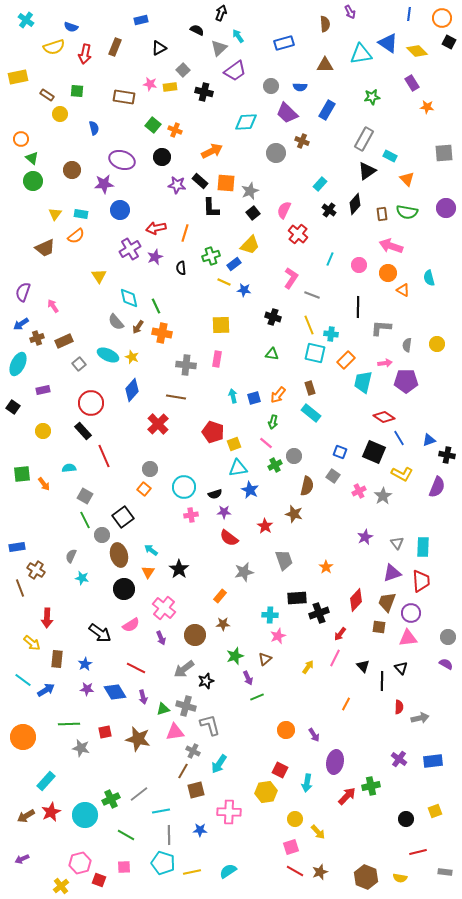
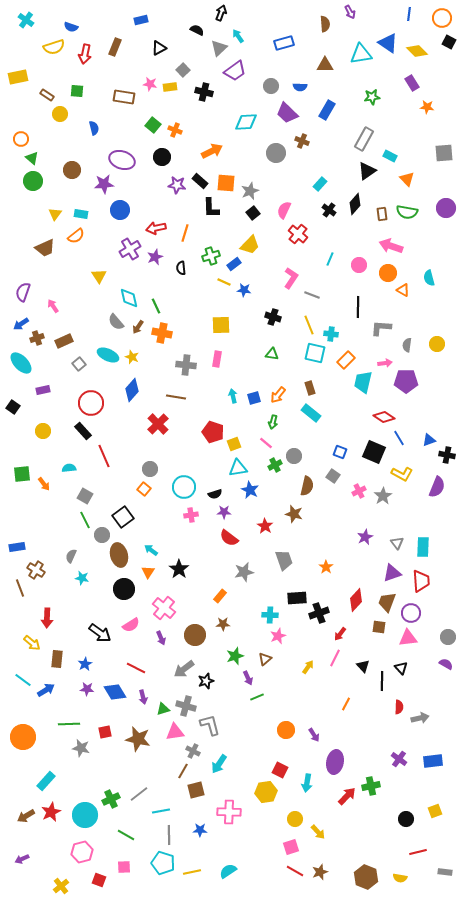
cyan ellipse at (18, 364): moved 3 px right, 1 px up; rotated 70 degrees counterclockwise
pink hexagon at (80, 863): moved 2 px right, 11 px up
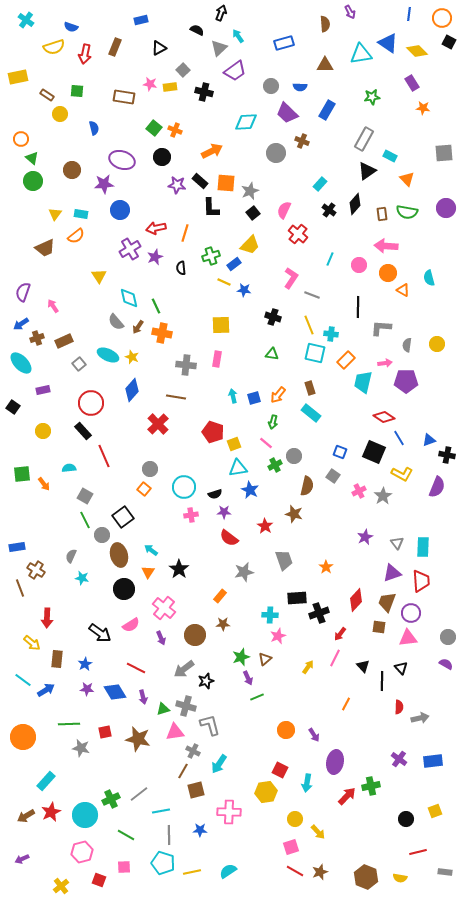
orange star at (427, 107): moved 4 px left, 1 px down
green square at (153, 125): moved 1 px right, 3 px down
pink arrow at (391, 246): moved 5 px left; rotated 15 degrees counterclockwise
green star at (235, 656): moved 6 px right, 1 px down
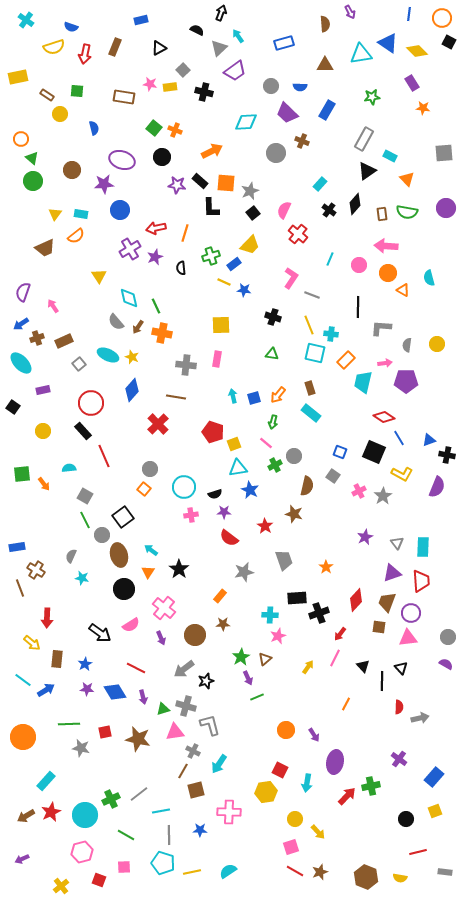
green star at (241, 657): rotated 12 degrees counterclockwise
blue rectangle at (433, 761): moved 1 px right, 16 px down; rotated 42 degrees counterclockwise
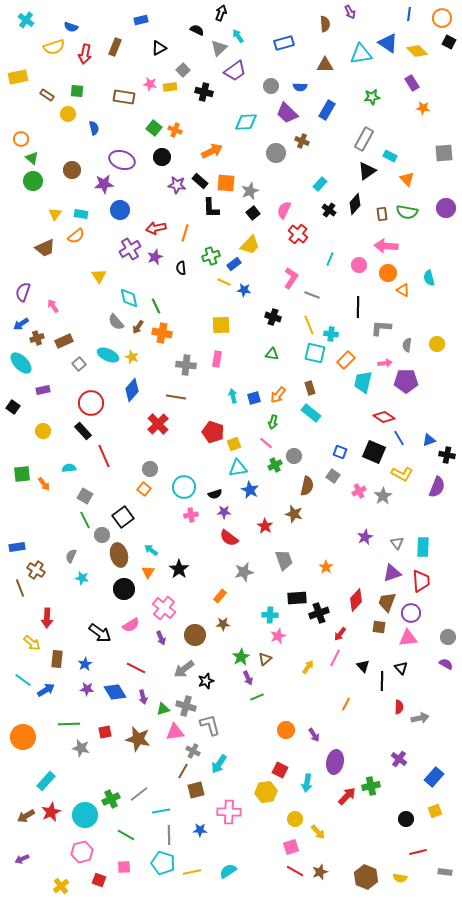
yellow circle at (60, 114): moved 8 px right
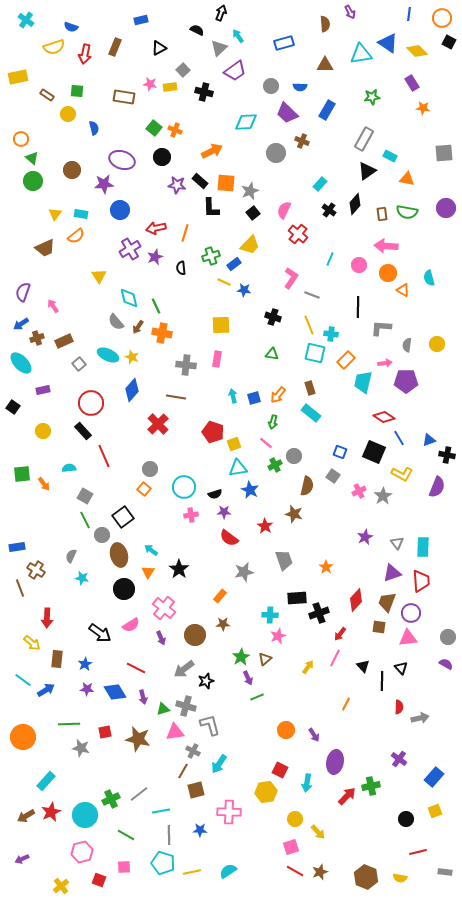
orange triangle at (407, 179): rotated 35 degrees counterclockwise
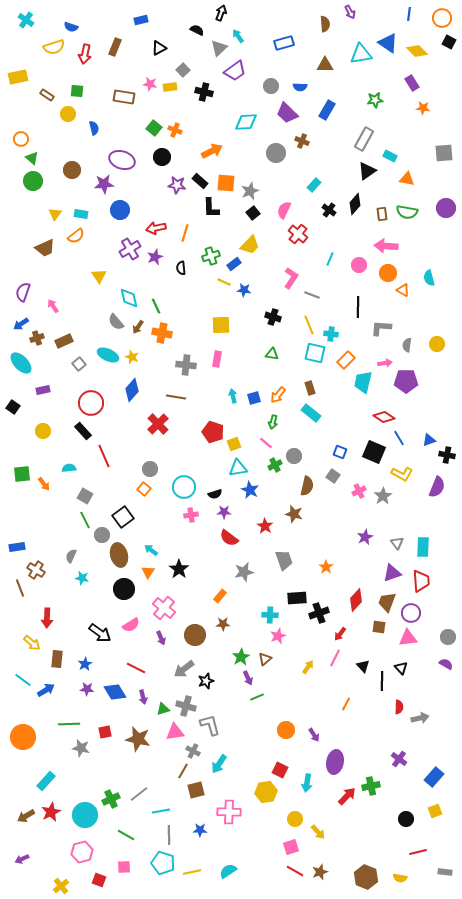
green star at (372, 97): moved 3 px right, 3 px down
cyan rectangle at (320, 184): moved 6 px left, 1 px down
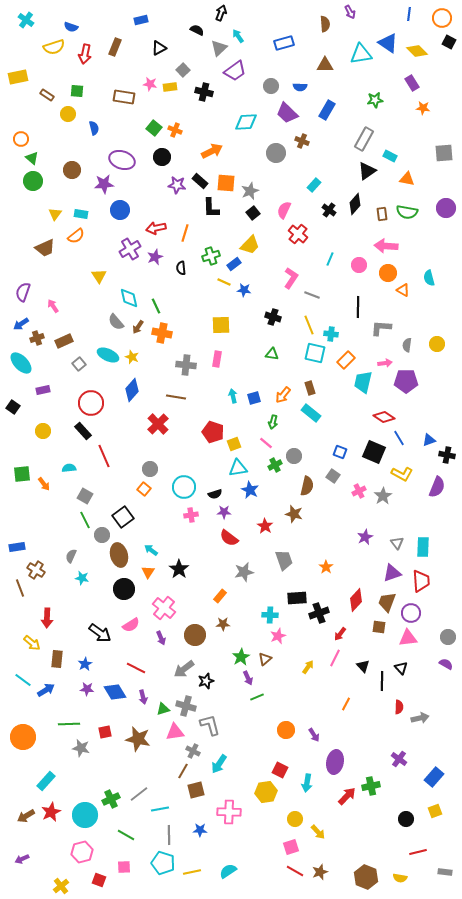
orange arrow at (278, 395): moved 5 px right
cyan line at (161, 811): moved 1 px left, 2 px up
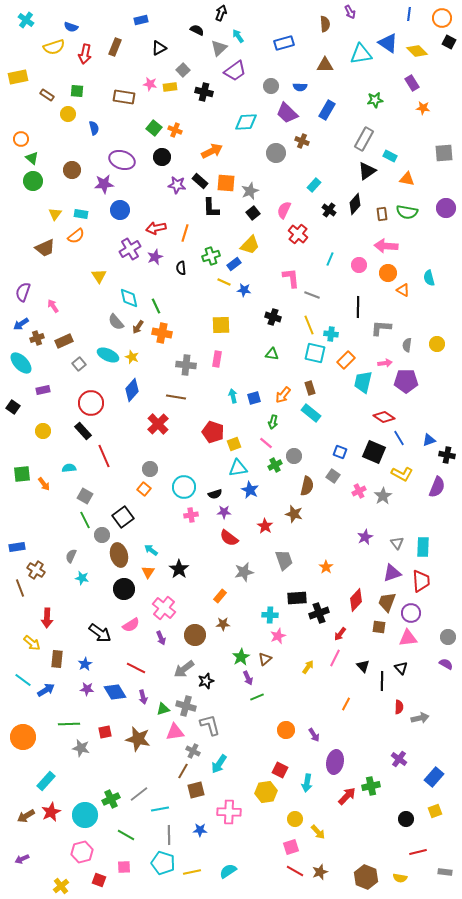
pink L-shape at (291, 278): rotated 40 degrees counterclockwise
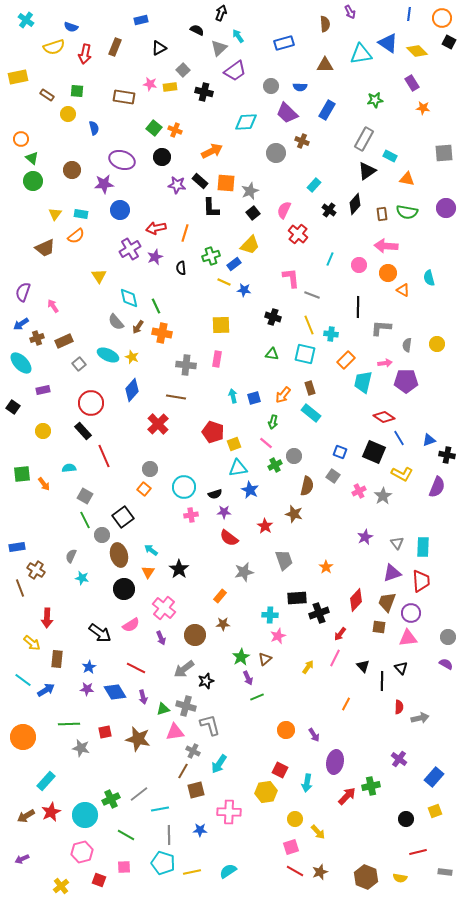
cyan square at (315, 353): moved 10 px left, 1 px down
blue star at (85, 664): moved 4 px right, 3 px down
